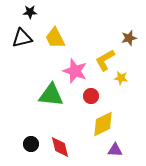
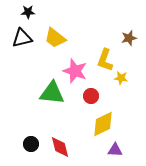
black star: moved 2 px left
yellow trapezoid: rotated 25 degrees counterclockwise
yellow L-shape: rotated 40 degrees counterclockwise
green triangle: moved 1 px right, 2 px up
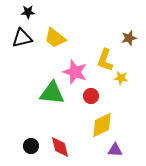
pink star: moved 1 px down
yellow diamond: moved 1 px left, 1 px down
black circle: moved 2 px down
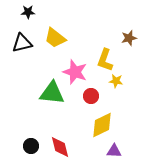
black triangle: moved 5 px down
yellow star: moved 5 px left, 3 px down
purple triangle: moved 1 px left, 1 px down
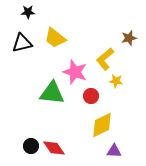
yellow L-shape: moved 1 px up; rotated 30 degrees clockwise
red diamond: moved 6 px left, 1 px down; rotated 20 degrees counterclockwise
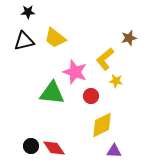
black triangle: moved 2 px right, 2 px up
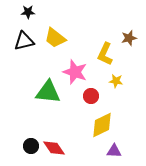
yellow L-shape: moved 5 px up; rotated 25 degrees counterclockwise
green triangle: moved 4 px left, 1 px up
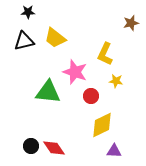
brown star: moved 2 px right, 15 px up
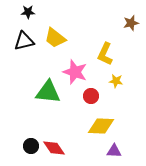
yellow diamond: moved 1 px left, 1 px down; rotated 28 degrees clockwise
